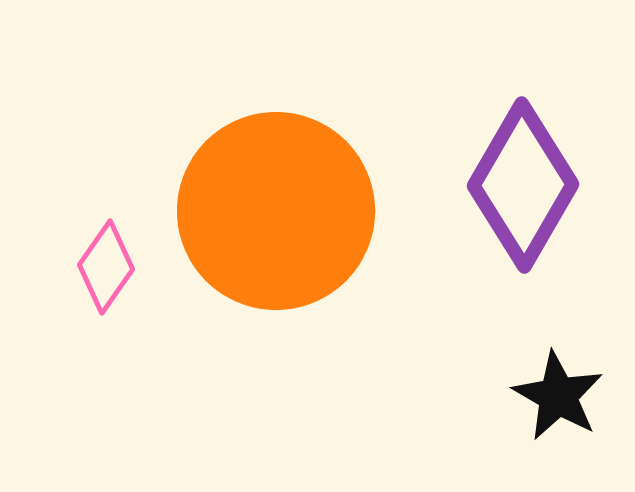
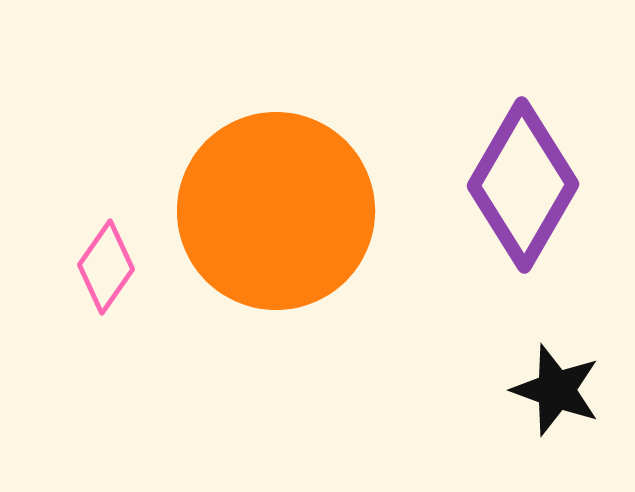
black star: moved 2 px left, 6 px up; rotated 10 degrees counterclockwise
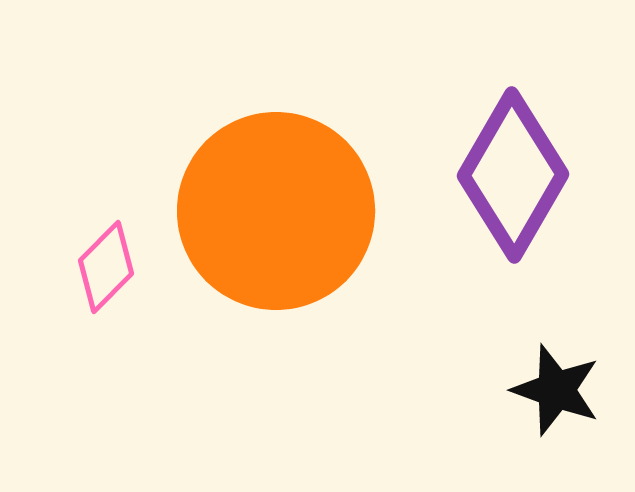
purple diamond: moved 10 px left, 10 px up
pink diamond: rotated 10 degrees clockwise
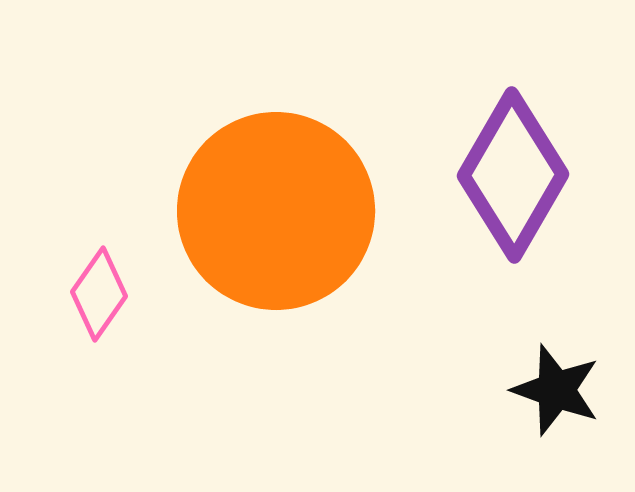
pink diamond: moved 7 px left, 27 px down; rotated 10 degrees counterclockwise
